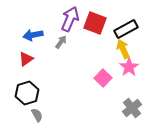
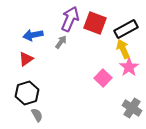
gray cross: rotated 18 degrees counterclockwise
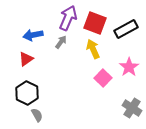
purple arrow: moved 2 px left, 1 px up
yellow arrow: moved 30 px left
black hexagon: rotated 15 degrees counterclockwise
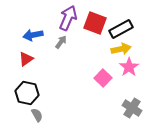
black rectangle: moved 5 px left
yellow arrow: moved 28 px right; rotated 102 degrees clockwise
black hexagon: rotated 15 degrees counterclockwise
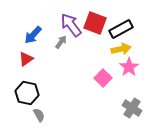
purple arrow: moved 3 px right, 7 px down; rotated 60 degrees counterclockwise
blue arrow: rotated 36 degrees counterclockwise
gray semicircle: moved 2 px right
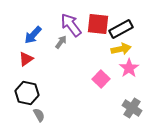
red square: moved 3 px right, 1 px down; rotated 15 degrees counterclockwise
pink star: moved 1 px down
pink square: moved 2 px left, 1 px down
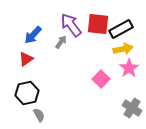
yellow arrow: moved 2 px right
black hexagon: rotated 25 degrees counterclockwise
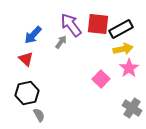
red triangle: rotated 42 degrees counterclockwise
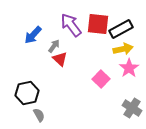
gray arrow: moved 7 px left, 4 px down
red triangle: moved 34 px right
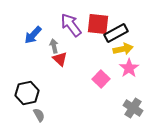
black rectangle: moved 5 px left, 4 px down
gray arrow: rotated 48 degrees counterclockwise
gray cross: moved 1 px right
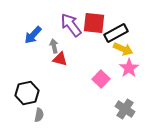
red square: moved 4 px left, 1 px up
yellow arrow: rotated 36 degrees clockwise
red triangle: rotated 28 degrees counterclockwise
gray cross: moved 8 px left, 1 px down
gray semicircle: rotated 40 degrees clockwise
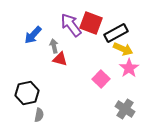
red square: moved 3 px left; rotated 15 degrees clockwise
